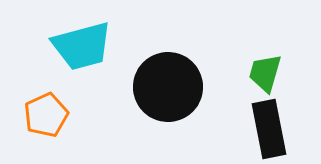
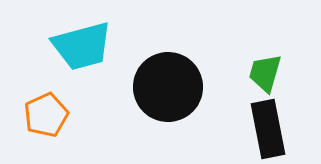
black rectangle: moved 1 px left
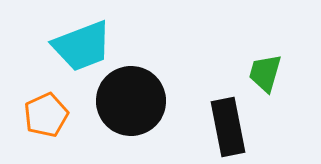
cyan trapezoid: rotated 6 degrees counterclockwise
black circle: moved 37 px left, 14 px down
black rectangle: moved 40 px left, 2 px up
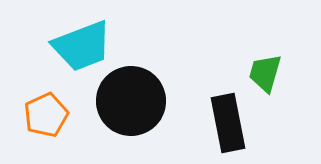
black rectangle: moved 4 px up
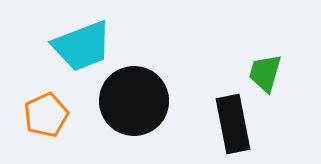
black circle: moved 3 px right
black rectangle: moved 5 px right, 1 px down
